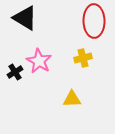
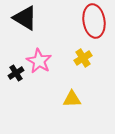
red ellipse: rotated 8 degrees counterclockwise
yellow cross: rotated 18 degrees counterclockwise
black cross: moved 1 px right, 1 px down
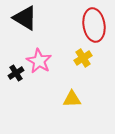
red ellipse: moved 4 px down
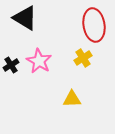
black cross: moved 5 px left, 8 px up
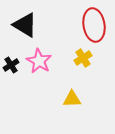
black triangle: moved 7 px down
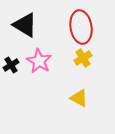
red ellipse: moved 13 px left, 2 px down
yellow triangle: moved 7 px right, 1 px up; rotated 30 degrees clockwise
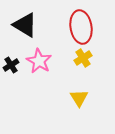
yellow triangle: rotated 30 degrees clockwise
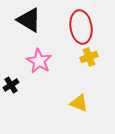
black triangle: moved 4 px right, 5 px up
yellow cross: moved 6 px right, 1 px up; rotated 12 degrees clockwise
black cross: moved 20 px down
yellow triangle: moved 5 px down; rotated 36 degrees counterclockwise
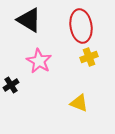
red ellipse: moved 1 px up
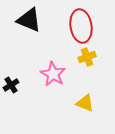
black triangle: rotated 8 degrees counterclockwise
yellow cross: moved 2 px left
pink star: moved 14 px right, 13 px down
yellow triangle: moved 6 px right
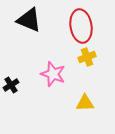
pink star: rotated 10 degrees counterclockwise
yellow triangle: rotated 24 degrees counterclockwise
